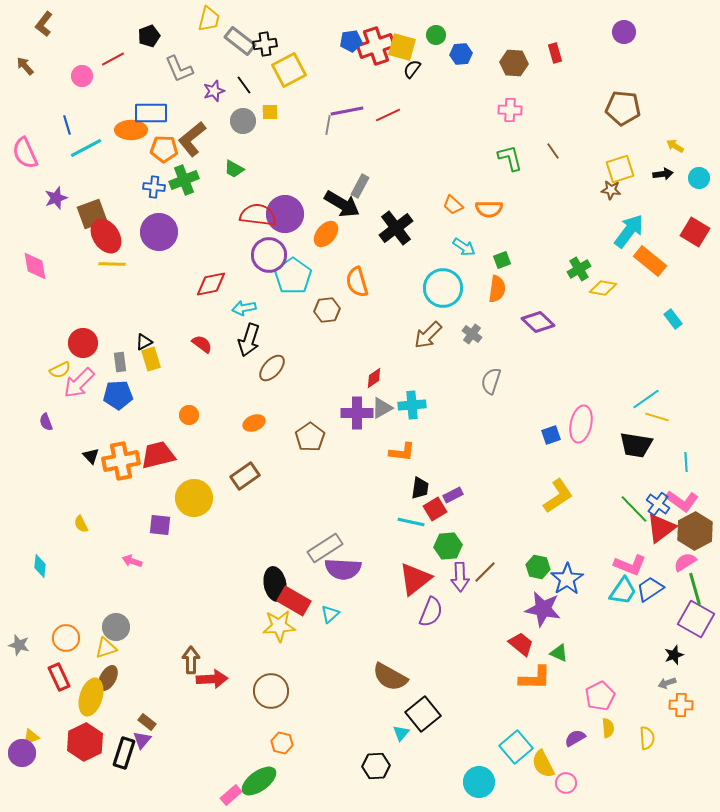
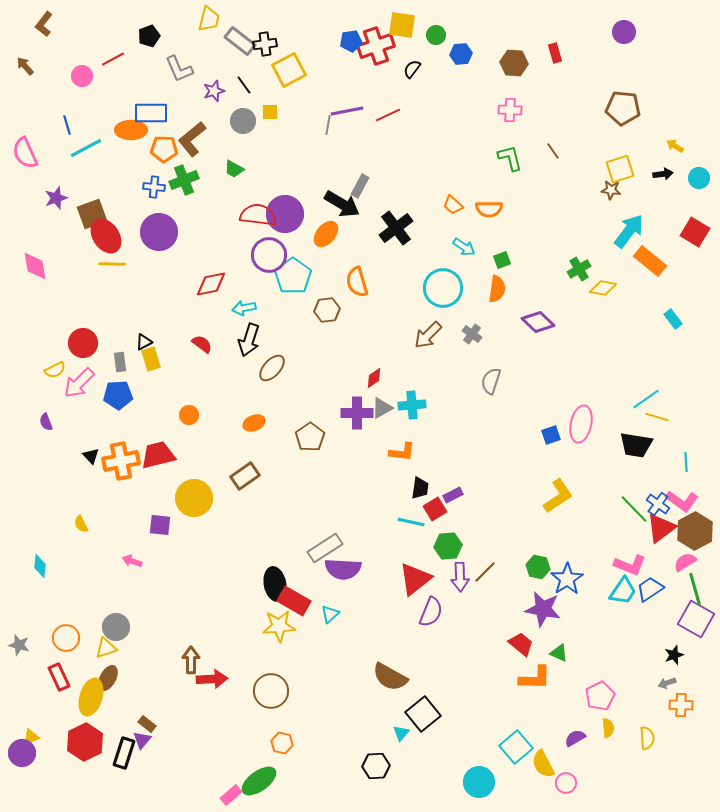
yellow square at (402, 47): moved 22 px up; rotated 8 degrees counterclockwise
yellow semicircle at (60, 370): moved 5 px left
brown rectangle at (147, 722): moved 2 px down
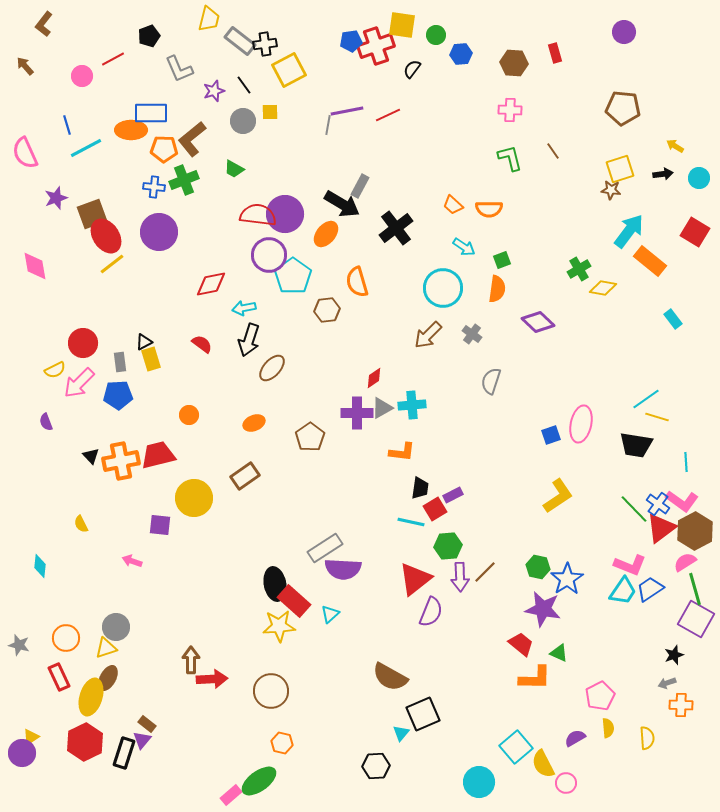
yellow line at (112, 264): rotated 40 degrees counterclockwise
red rectangle at (294, 601): rotated 12 degrees clockwise
black square at (423, 714): rotated 16 degrees clockwise
yellow triangle at (31, 737): rotated 12 degrees counterclockwise
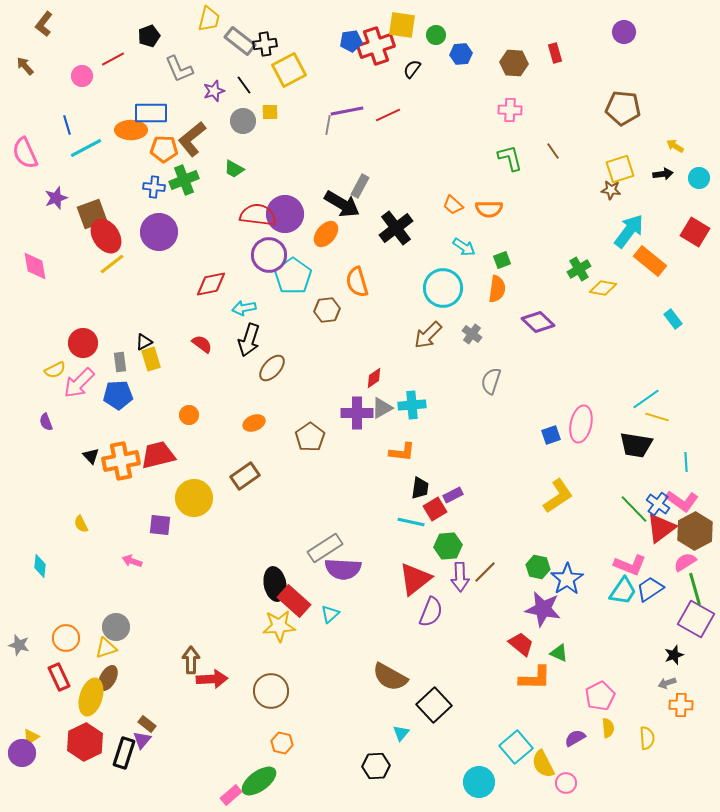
black square at (423, 714): moved 11 px right, 9 px up; rotated 20 degrees counterclockwise
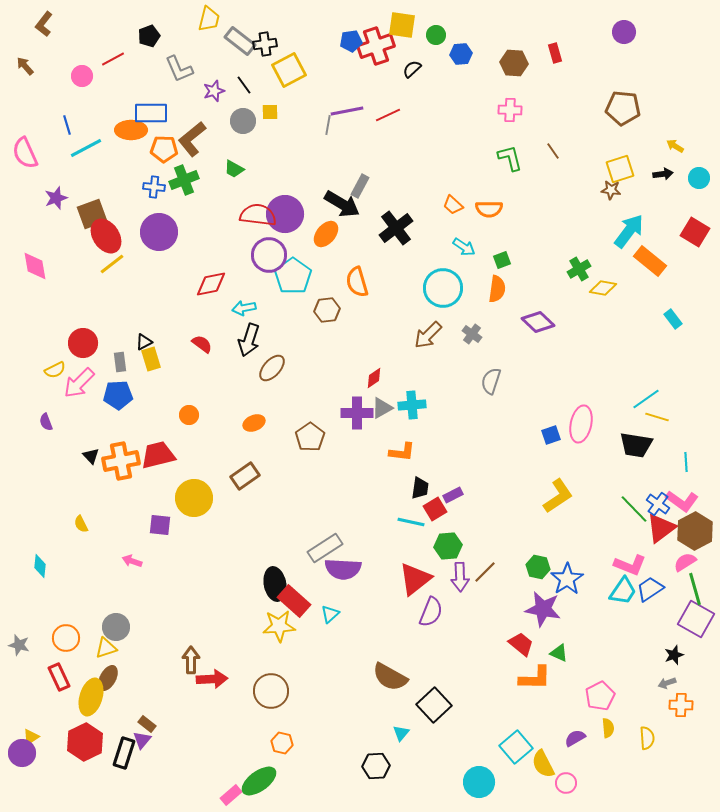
black semicircle at (412, 69): rotated 12 degrees clockwise
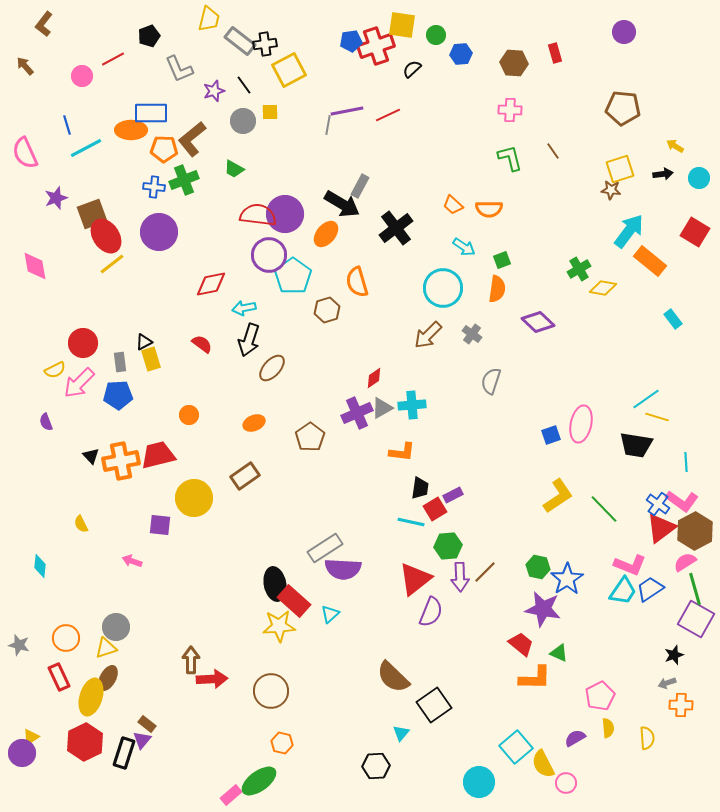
brown hexagon at (327, 310): rotated 10 degrees counterclockwise
purple cross at (357, 413): rotated 24 degrees counterclockwise
green line at (634, 509): moved 30 px left
brown semicircle at (390, 677): moved 3 px right; rotated 15 degrees clockwise
black square at (434, 705): rotated 8 degrees clockwise
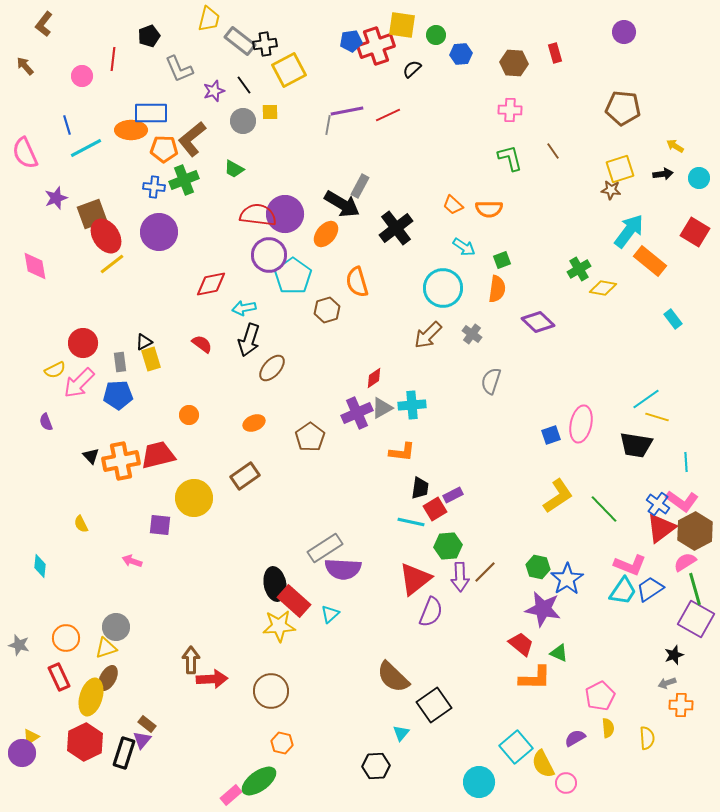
red line at (113, 59): rotated 55 degrees counterclockwise
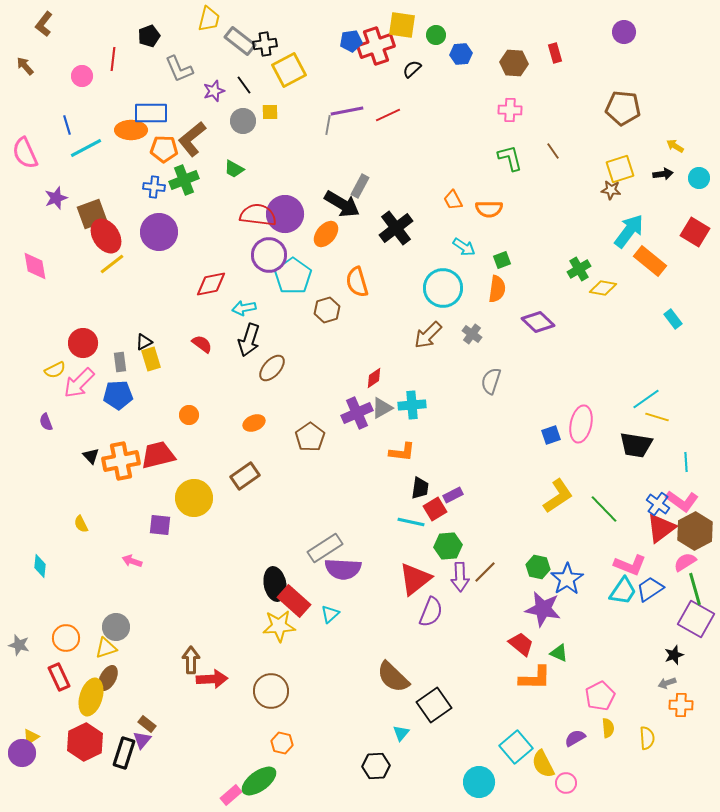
orange trapezoid at (453, 205): moved 5 px up; rotated 20 degrees clockwise
